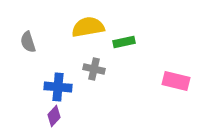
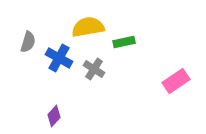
gray semicircle: rotated 145 degrees counterclockwise
gray cross: rotated 20 degrees clockwise
pink rectangle: rotated 48 degrees counterclockwise
blue cross: moved 1 px right, 29 px up; rotated 24 degrees clockwise
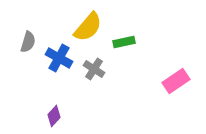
yellow semicircle: rotated 140 degrees clockwise
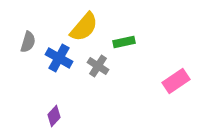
yellow semicircle: moved 4 px left
gray cross: moved 4 px right, 3 px up
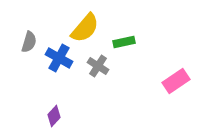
yellow semicircle: moved 1 px right, 1 px down
gray semicircle: moved 1 px right
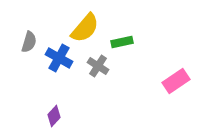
green rectangle: moved 2 px left
